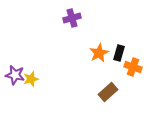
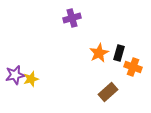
purple star: rotated 24 degrees counterclockwise
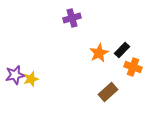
black rectangle: moved 3 px right, 3 px up; rotated 28 degrees clockwise
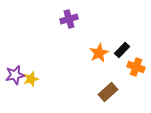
purple cross: moved 3 px left, 1 px down
orange cross: moved 3 px right
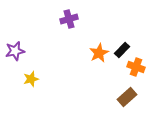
purple star: moved 24 px up
brown rectangle: moved 19 px right, 5 px down
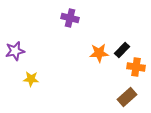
purple cross: moved 1 px right, 1 px up; rotated 30 degrees clockwise
orange star: rotated 24 degrees clockwise
orange cross: rotated 12 degrees counterclockwise
yellow star: rotated 21 degrees clockwise
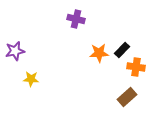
purple cross: moved 6 px right, 1 px down
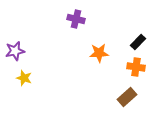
black rectangle: moved 16 px right, 8 px up
yellow star: moved 7 px left, 1 px up; rotated 14 degrees clockwise
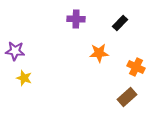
purple cross: rotated 12 degrees counterclockwise
black rectangle: moved 18 px left, 19 px up
purple star: rotated 18 degrees clockwise
orange cross: rotated 18 degrees clockwise
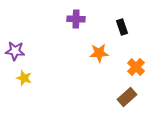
black rectangle: moved 2 px right, 4 px down; rotated 63 degrees counterclockwise
orange cross: rotated 18 degrees clockwise
